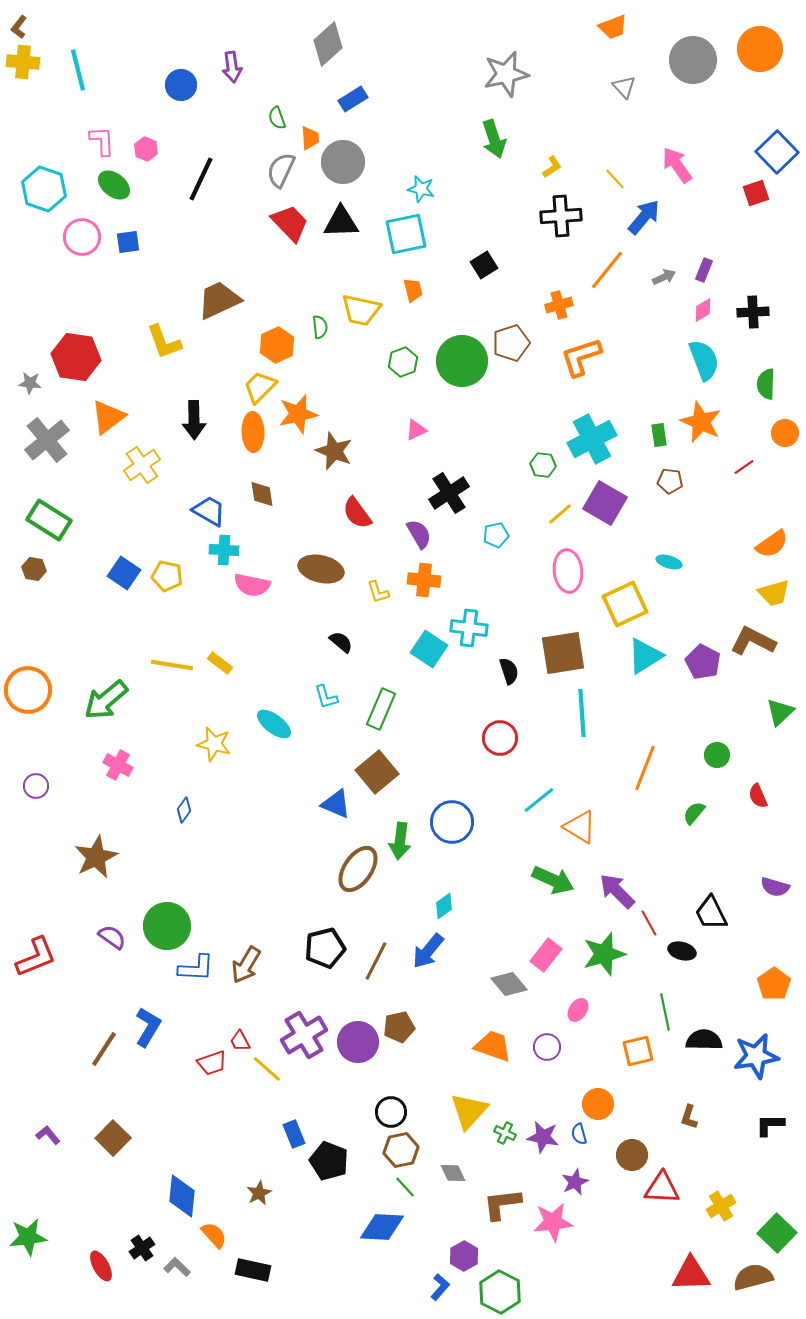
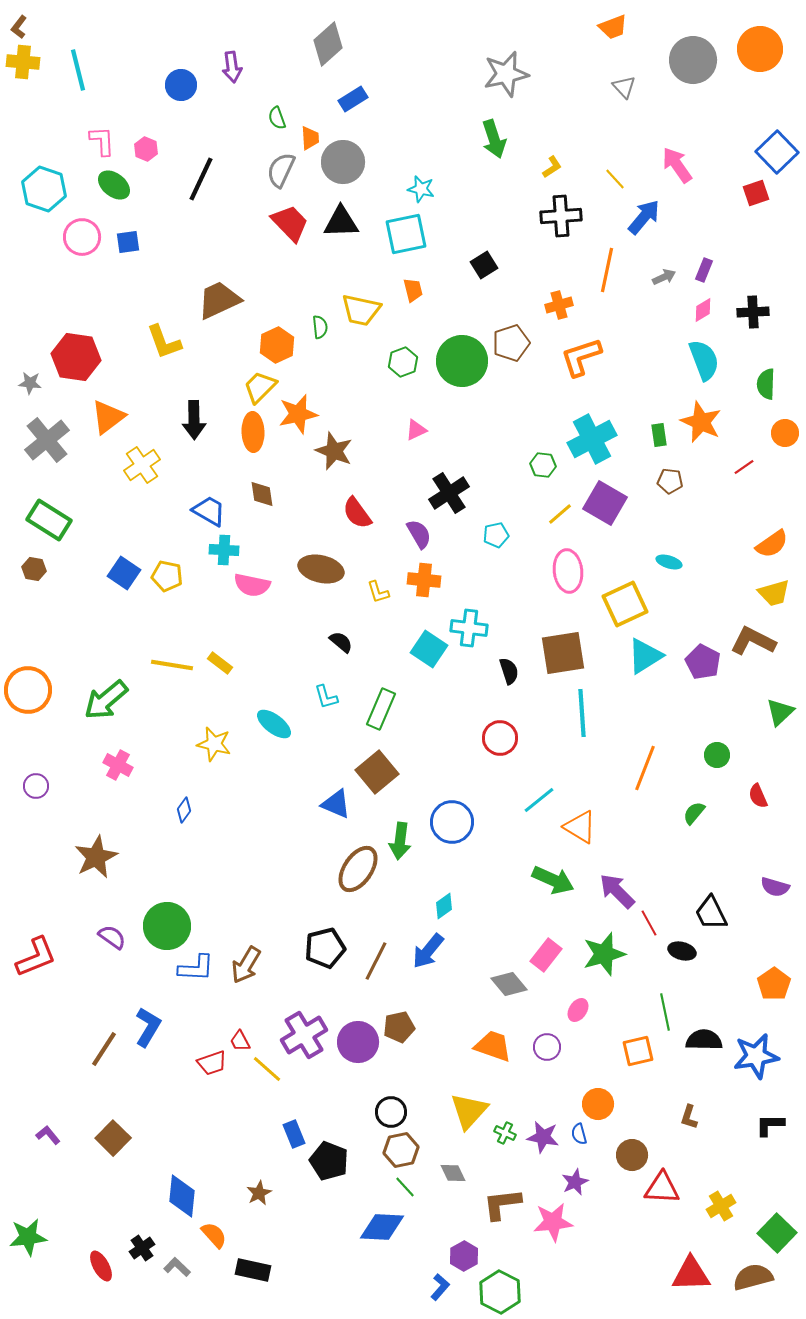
orange line at (607, 270): rotated 27 degrees counterclockwise
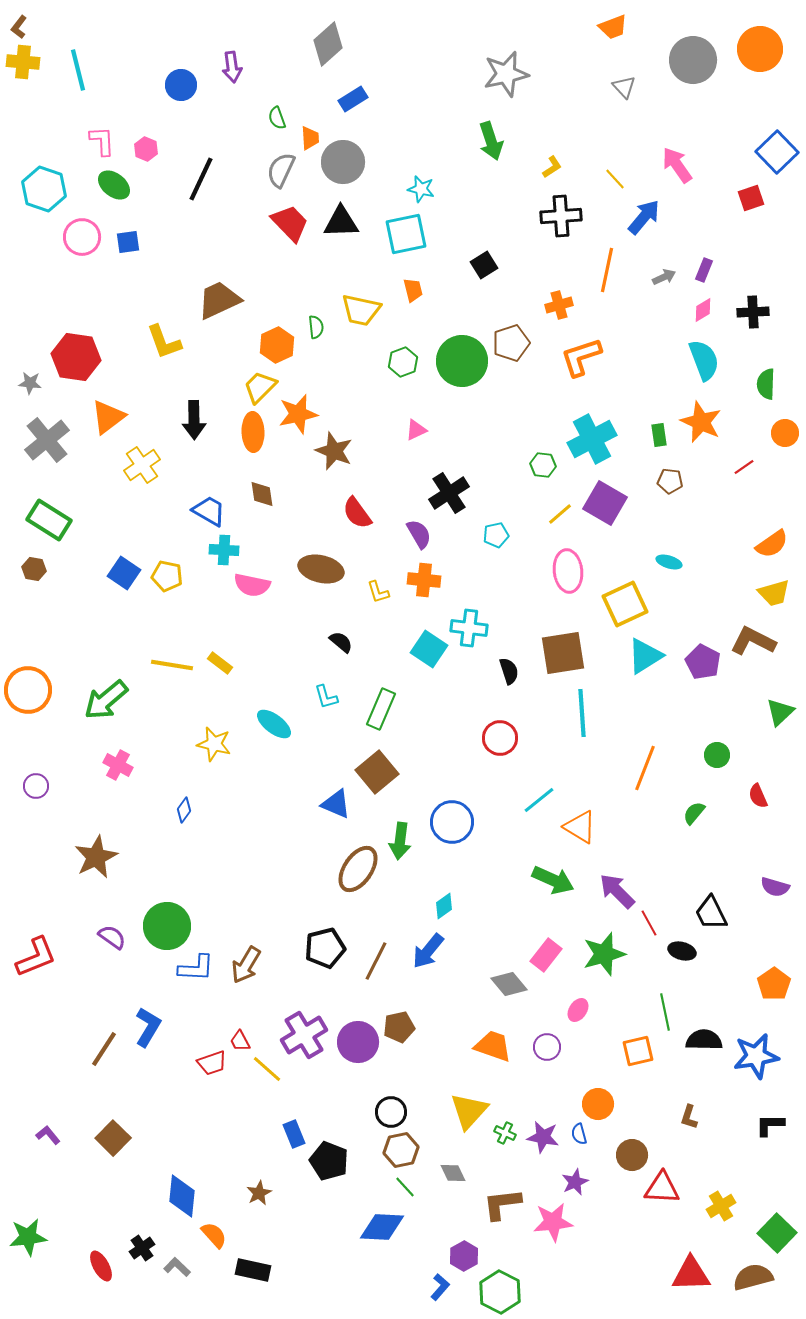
green arrow at (494, 139): moved 3 px left, 2 px down
red square at (756, 193): moved 5 px left, 5 px down
green semicircle at (320, 327): moved 4 px left
